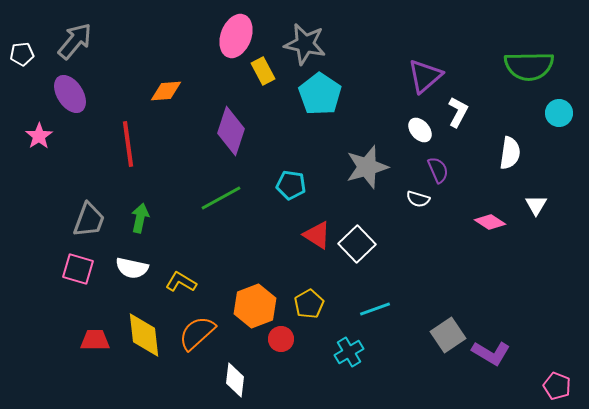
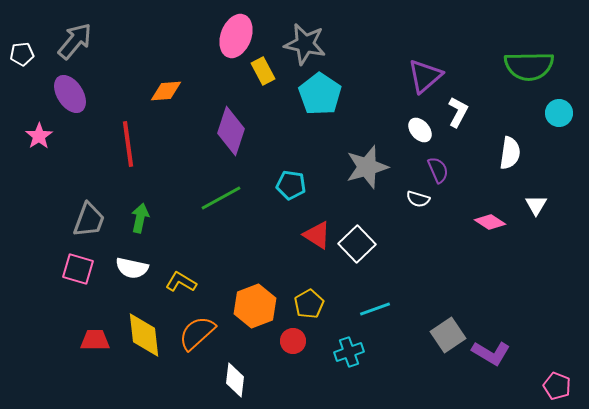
red circle at (281, 339): moved 12 px right, 2 px down
cyan cross at (349, 352): rotated 12 degrees clockwise
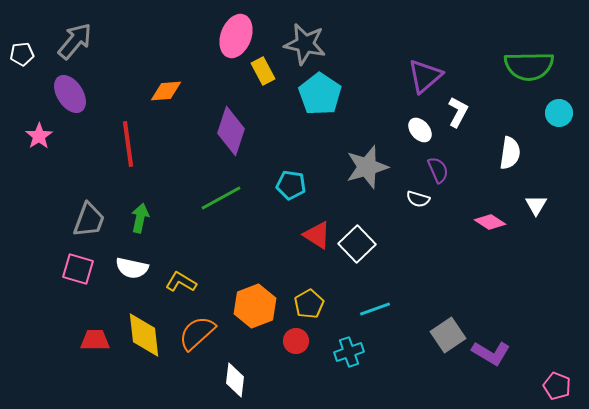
red circle at (293, 341): moved 3 px right
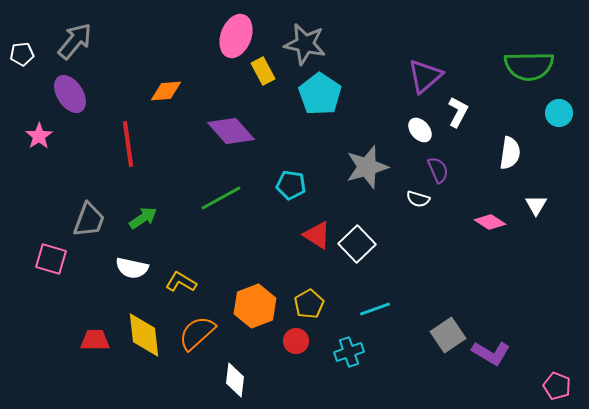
purple diamond at (231, 131): rotated 60 degrees counterclockwise
green arrow at (140, 218): moved 3 px right; rotated 44 degrees clockwise
pink square at (78, 269): moved 27 px left, 10 px up
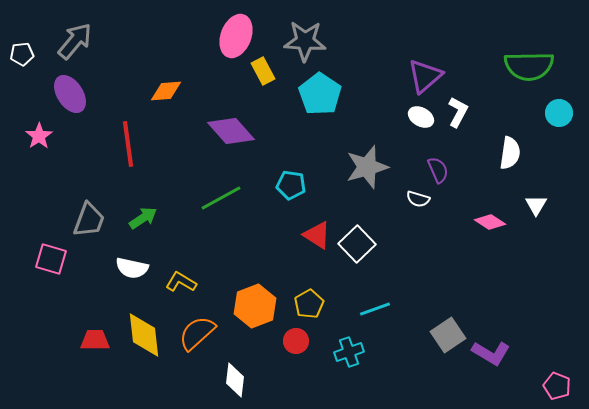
gray star at (305, 44): moved 3 px up; rotated 9 degrees counterclockwise
white ellipse at (420, 130): moved 1 px right, 13 px up; rotated 20 degrees counterclockwise
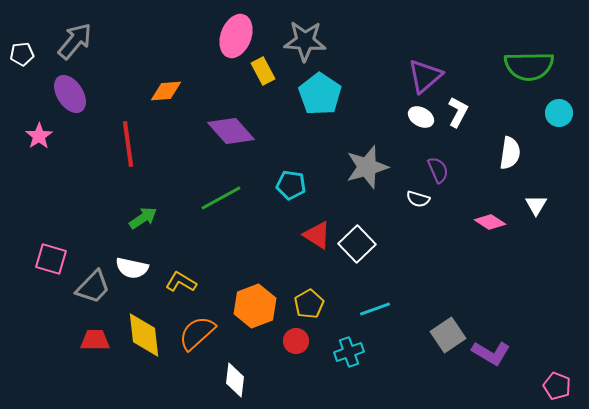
gray trapezoid at (89, 220): moved 4 px right, 67 px down; rotated 24 degrees clockwise
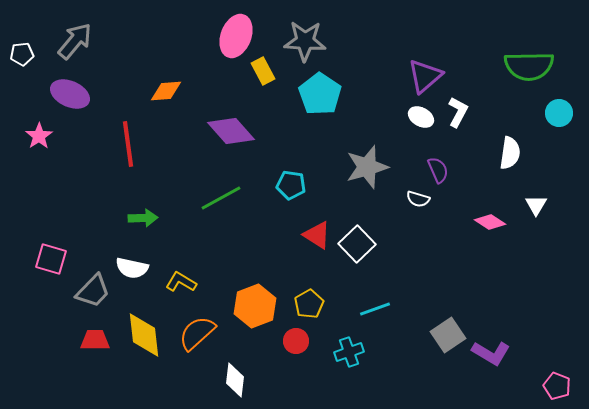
purple ellipse at (70, 94): rotated 33 degrees counterclockwise
green arrow at (143, 218): rotated 32 degrees clockwise
gray trapezoid at (93, 287): moved 4 px down
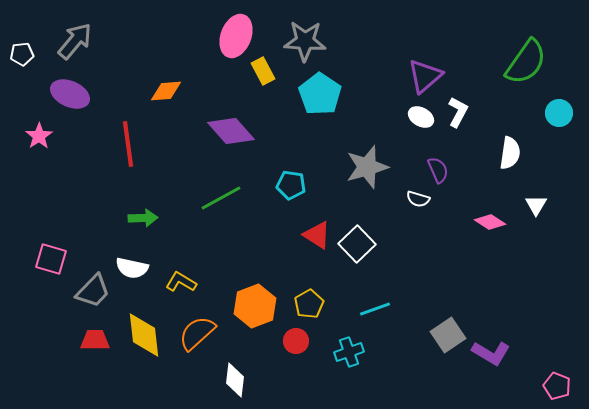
green semicircle at (529, 66): moved 3 px left, 4 px up; rotated 54 degrees counterclockwise
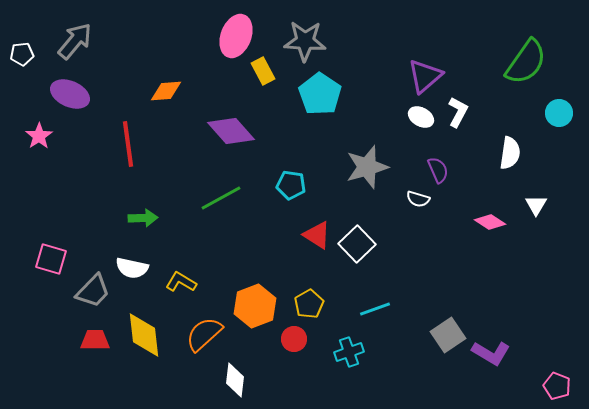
orange semicircle at (197, 333): moved 7 px right, 1 px down
red circle at (296, 341): moved 2 px left, 2 px up
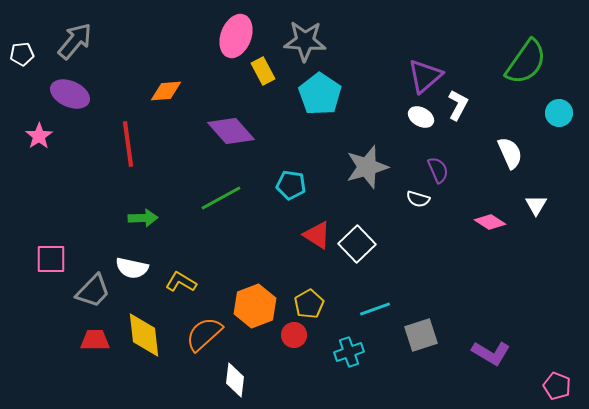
white L-shape at (458, 112): moved 7 px up
white semicircle at (510, 153): rotated 32 degrees counterclockwise
pink square at (51, 259): rotated 16 degrees counterclockwise
gray square at (448, 335): moved 27 px left; rotated 16 degrees clockwise
red circle at (294, 339): moved 4 px up
